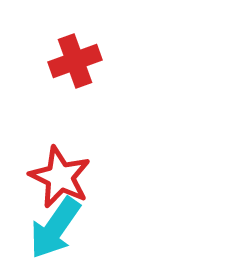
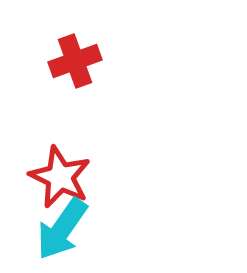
cyan arrow: moved 7 px right, 1 px down
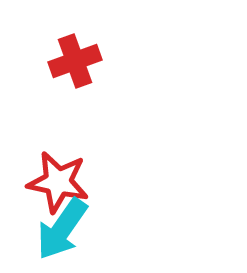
red star: moved 2 px left, 5 px down; rotated 14 degrees counterclockwise
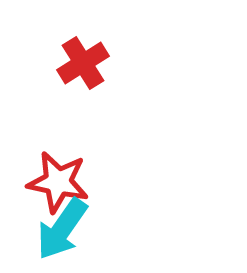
red cross: moved 8 px right, 2 px down; rotated 12 degrees counterclockwise
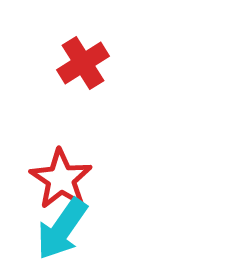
red star: moved 3 px right, 3 px up; rotated 22 degrees clockwise
